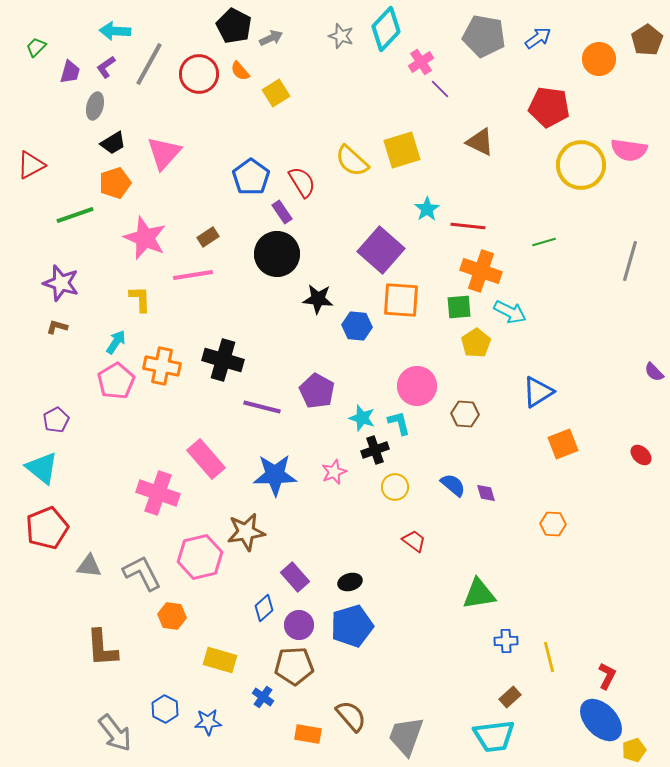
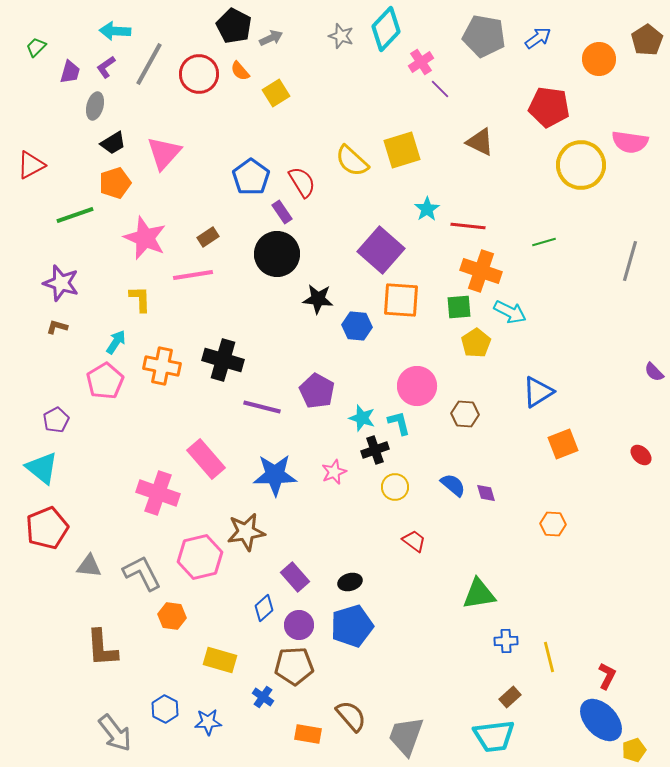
pink semicircle at (629, 150): moved 1 px right, 8 px up
pink pentagon at (116, 381): moved 11 px left
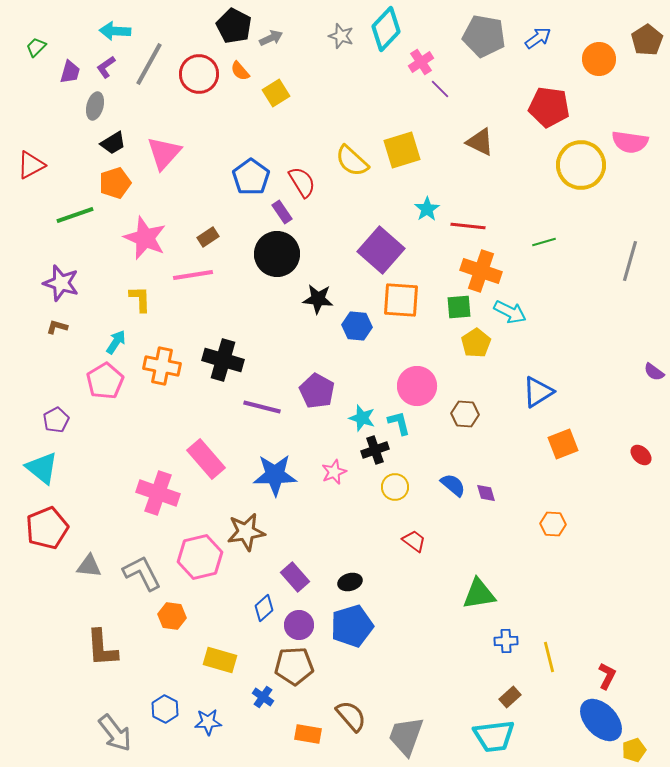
purple semicircle at (654, 372): rotated 10 degrees counterclockwise
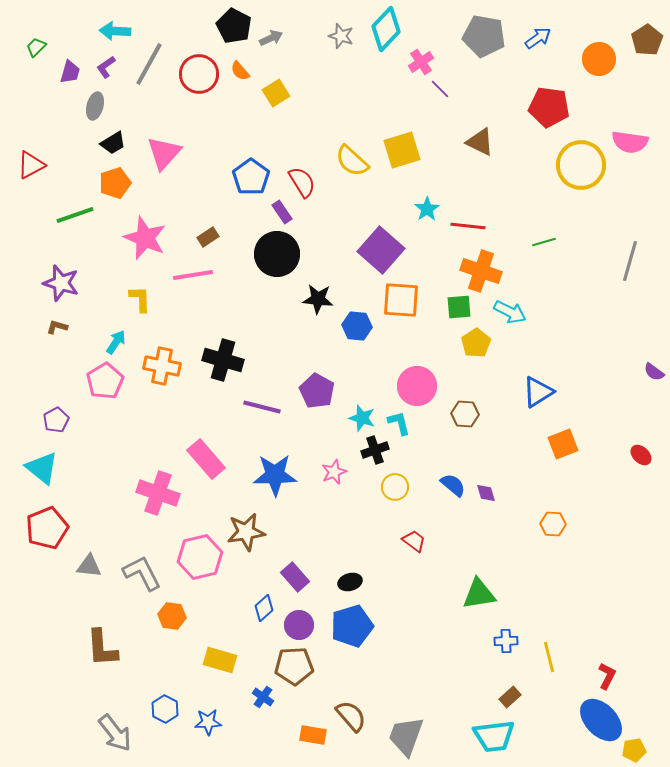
orange rectangle at (308, 734): moved 5 px right, 1 px down
yellow pentagon at (634, 750): rotated 10 degrees clockwise
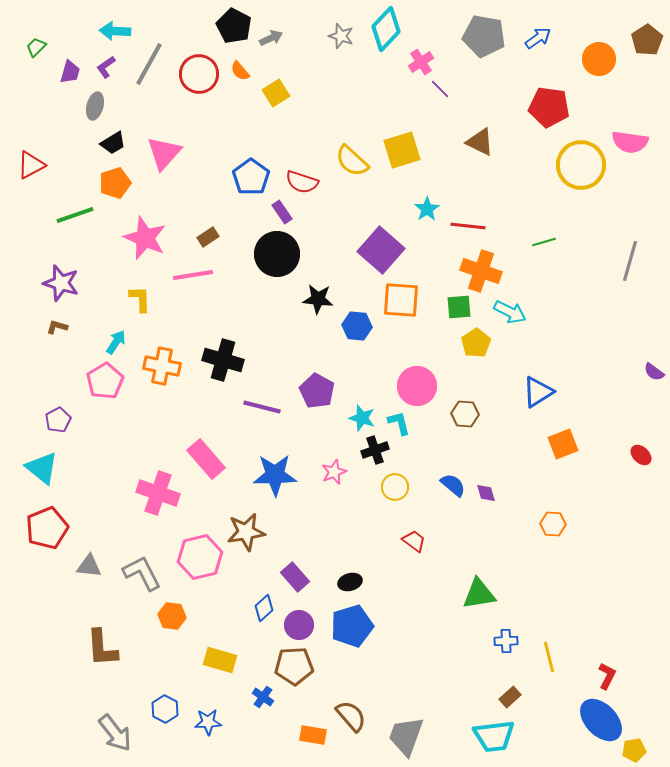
red semicircle at (302, 182): rotated 140 degrees clockwise
purple pentagon at (56, 420): moved 2 px right
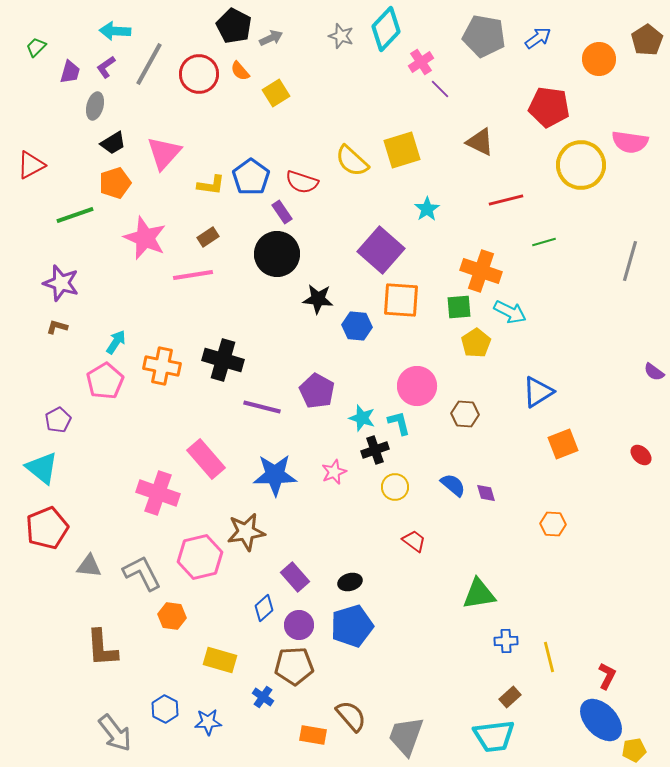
red line at (468, 226): moved 38 px right, 26 px up; rotated 20 degrees counterclockwise
yellow L-shape at (140, 299): moved 71 px right, 114 px up; rotated 100 degrees clockwise
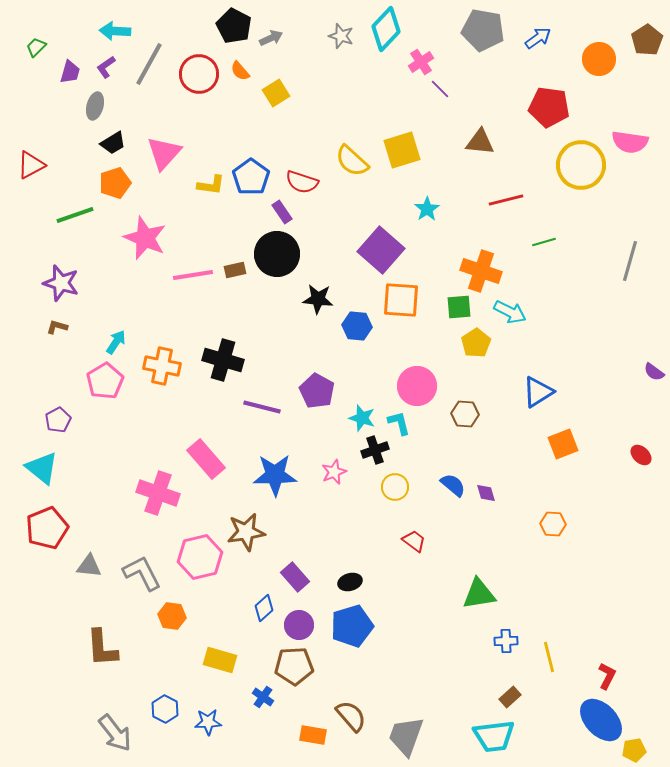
gray pentagon at (484, 36): moved 1 px left, 6 px up
brown triangle at (480, 142): rotated 20 degrees counterclockwise
brown rectangle at (208, 237): moved 27 px right, 33 px down; rotated 20 degrees clockwise
